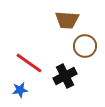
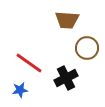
brown circle: moved 2 px right, 2 px down
black cross: moved 1 px right, 2 px down
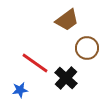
brown trapezoid: rotated 40 degrees counterclockwise
red line: moved 6 px right
black cross: rotated 20 degrees counterclockwise
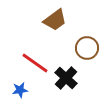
brown trapezoid: moved 12 px left
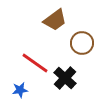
brown circle: moved 5 px left, 5 px up
black cross: moved 1 px left
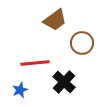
red line: rotated 40 degrees counterclockwise
black cross: moved 1 px left, 4 px down
blue star: rotated 14 degrees counterclockwise
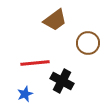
brown circle: moved 6 px right
black cross: moved 2 px left, 1 px up; rotated 15 degrees counterclockwise
blue star: moved 5 px right, 4 px down
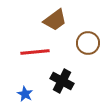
red line: moved 11 px up
blue star: rotated 21 degrees counterclockwise
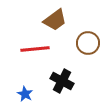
red line: moved 3 px up
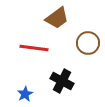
brown trapezoid: moved 2 px right, 2 px up
red line: moved 1 px left, 1 px up; rotated 12 degrees clockwise
blue star: rotated 14 degrees clockwise
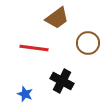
blue star: rotated 21 degrees counterclockwise
